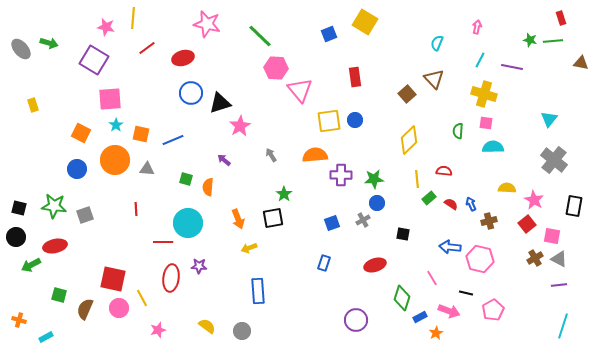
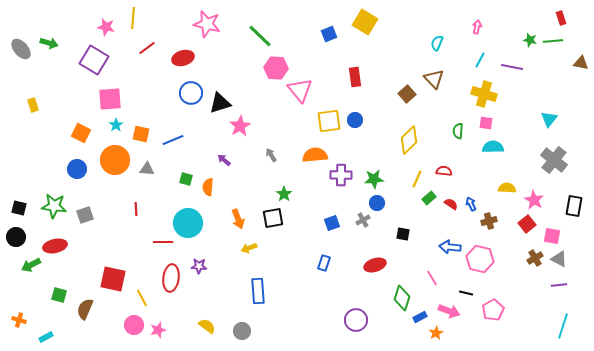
yellow line at (417, 179): rotated 30 degrees clockwise
pink circle at (119, 308): moved 15 px right, 17 px down
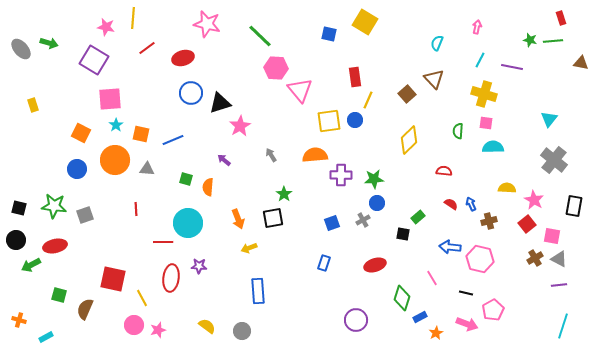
blue square at (329, 34): rotated 35 degrees clockwise
yellow line at (417, 179): moved 49 px left, 79 px up
green rectangle at (429, 198): moved 11 px left, 19 px down
black circle at (16, 237): moved 3 px down
pink arrow at (449, 311): moved 18 px right, 13 px down
